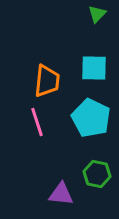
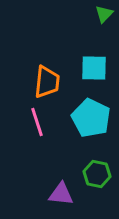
green triangle: moved 7 px right
orange trapezoid: moved 1 px down
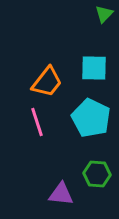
orange trapezoid: rotated 32 degrees clockwise
green hexagon: rotated 8 degrees counterclockwise
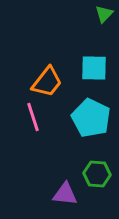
pink line: moved 4 px left, 5 px up
purple triangle: moved 4 px right
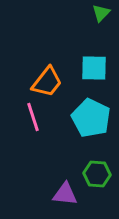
green triangle: moved 3 px left, 1 px up
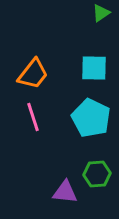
green triangle: rotated 12 degrees clockwise
orange trapezoid: moved 14 px left, 8 px up
green hexagon: rotated 8 degrees counterclockwise
purple triangle: moved 2 px up
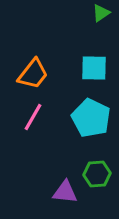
pink line: rotated 48 degrees clockwise
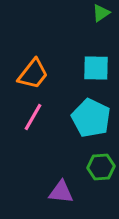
cyan square: moved 2 px right
green hexagon: moved 4 px right, 7 px up
purple triangle: moved 4 px left
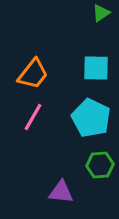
green hexagon: moved 1 px left, 2 px up
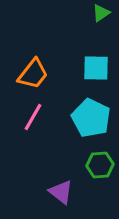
purple triangle: rotated 32 degrees clockwise
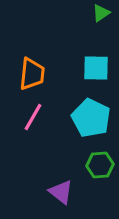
orange trapezoid: moved 1 px left; rotated 32 degrees counterclockwise
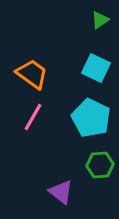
green triangle: moved 1 px left, 7 px down
cyan square: rotated 24 degrees clockwise
orange trapezoid: rotated 60 degrees counterclockwise
